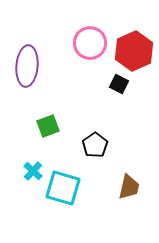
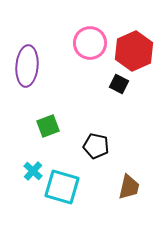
black pentagon: moved 1 px right, 1 px down; rotated 25 degrees counterclockwise
cyan square: moved 1 px left, 1 px up
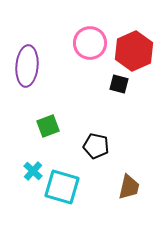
black square: rotated 12 degrees counterclockwise
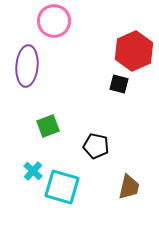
pink circle: moved 36 px left, 22 px up
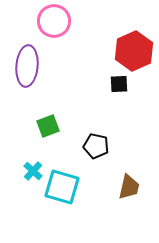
black square: rotated 18 degrees counterclockwise
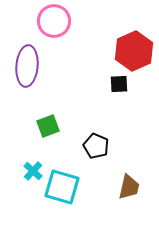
black pentagon: rotated 10 degrees clockwise
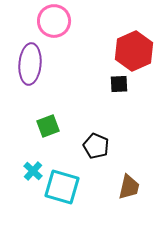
purple ellipse: moved 3 px right, 2 px up
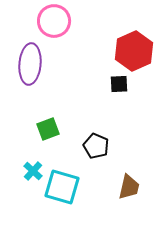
green square: moved 3 px down
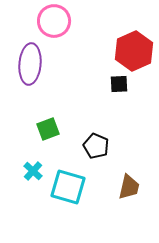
cyan square: moved 6 px right
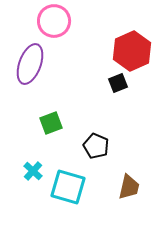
red hexagon: moved 2 px left
purple ellipse: rotated 15 degrees clockwise
black square: moved 1 px left, 1 px up; rotated 18 degrees counterclockwise
green square: moved 3 px right, 6 px up
